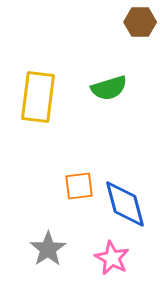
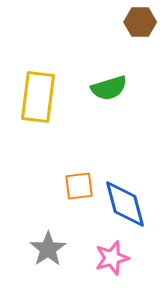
pink star: rotated 28 degrees clockwise
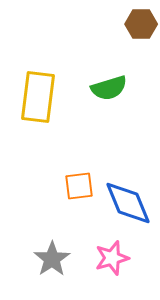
brown hexagon: moved 1 px right, 2 px down
blue diamond: moved 3 px right, 1 px up; rotated 8 degrees counterclockwise
gray star: moved 4 px right, 10 px down
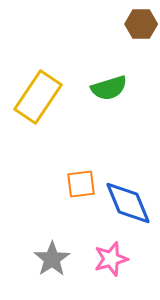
yellow rectangle: rotated 27 degrees clockwise
orange square: moved 2 px right, 2 px up
pink star: moved 1 px left, 1 px down
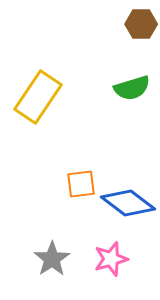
green semicircle: moved 23 px right
blue diamond: rotated 30 degrees counterclockwise
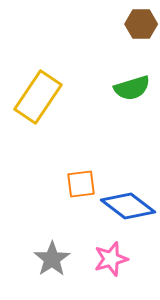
blue diamond: moved 3 px down
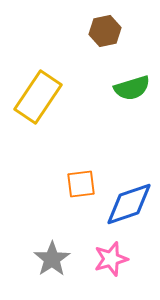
brown hexagon: moved 36 px left, 7 px down; rotated 12 degrees counterclockwise
blue diamond: moved 1 px right, 2 px up; rotated 56 degrees counterclockwise
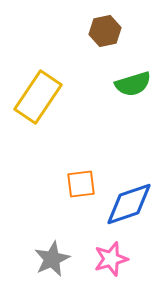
green semicircle: moved 1 px right, 4 px up
gray star: rotated 9 degrees clockwise
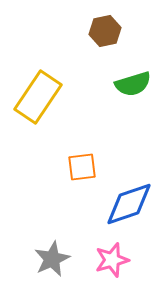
orange square: moved 1 px right, 17 px up
pink star: moved 1 px right, 1 px down
